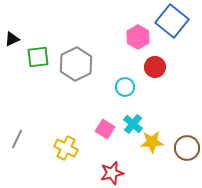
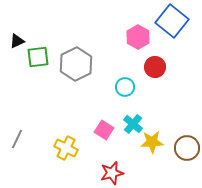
black triangle: moved 5 px right, 2 px down
pink square: moved 1 px left, 1 px down
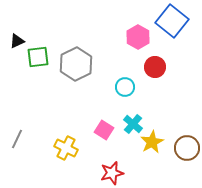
yellow star: rotated 25 degrees counterclockwise
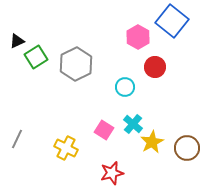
green square: moved 2 px left; rotated 25 degrees counterclockwise
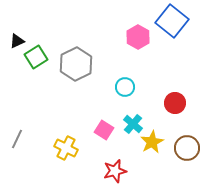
red circle: moved 20 px right, 36 px down
red star: moved 3 px right, 2 px up
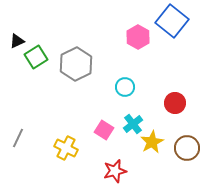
cyan cross: rotated 12 degrees clockwise
gray line: moved 1 px right, 1 px up
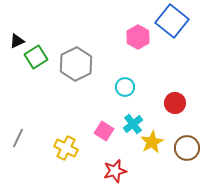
pink square: moved 1 px down
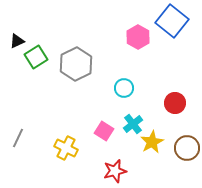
cyan circle: moved 1 px left, 1 px down
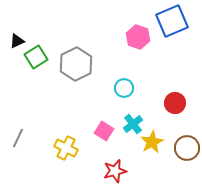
blue square: rotated 28 degrees clockwise
pink hexagon: rotated 10 degrees counterclockwise
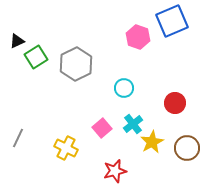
pink square: moved 2 px left, 3 px up; rotated 18 degrees clockwise
